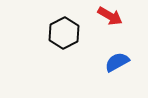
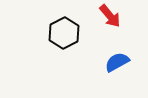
red arrow: rotated 20 degrees clockwise
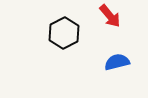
blue semicircle: rotated 15 degrees clockwise
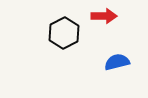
red arrow: moved 6 px left; rotated 50 degrees counterclockwise
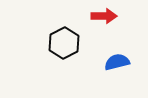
black hexagon: moved 10 px down
